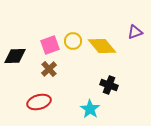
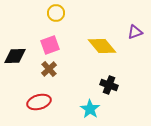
yellow circle: moved 17 px left, 28 px up
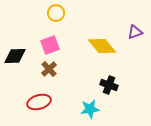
cyan star: rotated 30 degrees clockwise
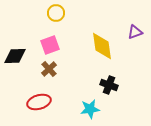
yellow diamond: rotated 32 degrees clockwise
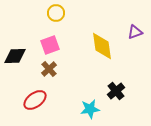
black cross: moved 7 px right, 6 px down; rotated 30 degrees clockwise
red ellipse: moved 4 px left, 2 px up; rotated 20 degrees counterclockwise
